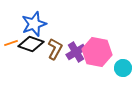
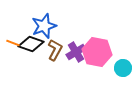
blue star: moved 10 px right, 2 px down
orange line: moved 2 px right; rotated 40 degrees clockwise
brown L-shape: moved 1 px down
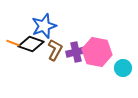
purple cross: rotated 18 degrees clockwise
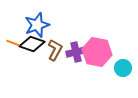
blue star: moved 7 px left, 1 px up
black diamond: moved 1 px right
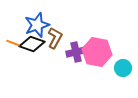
brown L-shape: moved 12 px up
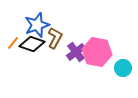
orange line: rotated 72 degrees counterclockwise
purple cross: rotated 24 degrees counterclockwise
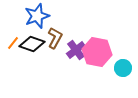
blue star: moved 9 px up
purple cross: moved 2 px up
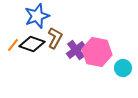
orange line: moved 2 px down
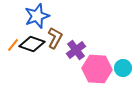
pink hexagon: moved 17 px down; rotated 8 degrees counterclockwise
